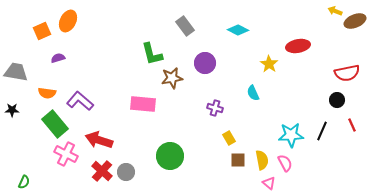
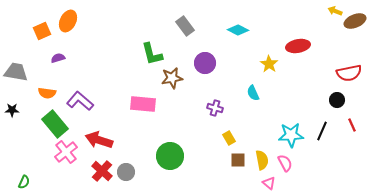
red semicircle: moved 2 px right
pink cross: moved 2 px up; rotated 25 degrees clockwise
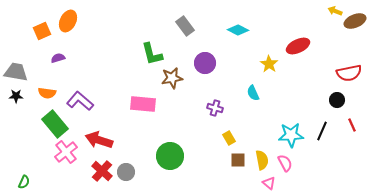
red ellipse: rotated 15 degrees counterclockwise
black star: moved 4 px right, 14 px up
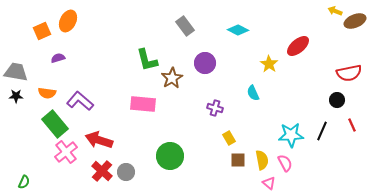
red ellipse: rotated 15 degrees counterclockwise
green L-shape: moved 5 px left, 6 px down
brown star: rotated 20 degrees counterclockwise
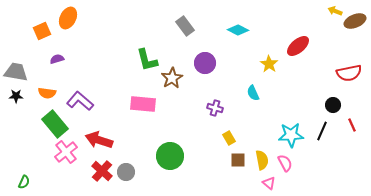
orange ellipse: moved 3 px up
purple semicircle: moved 1 px left, 1 px down
black circle: moved 4 px left, 5 px down
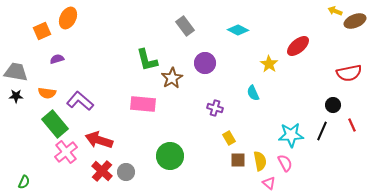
yellow semicircle: moved 2 px left, 1 px down
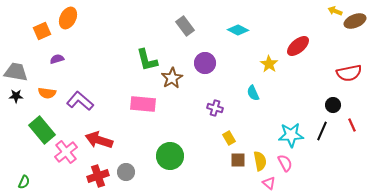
green rectangle: moved 13 px left, 6 px down
red cross: moved 4 px left, 5 px down; rotated 30 degrees clockwise
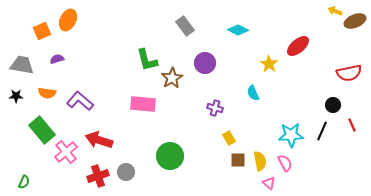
orange ellipse: moved 2 px down
gray trapezoid: moved 6 px right, 7 px up
